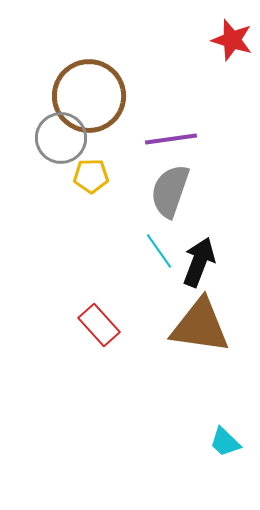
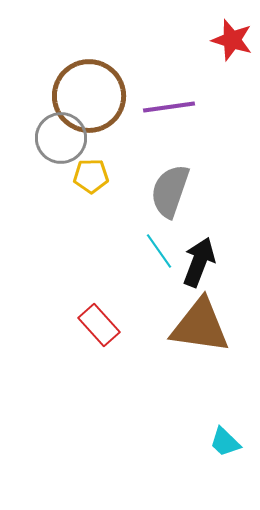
purple line: moved 2 px left, 32 px up
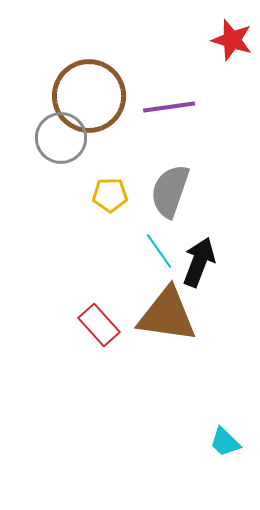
yellow pentagon: moved 19 px right, 19 px down
brown triangle: moved 33 px left, 11 px up
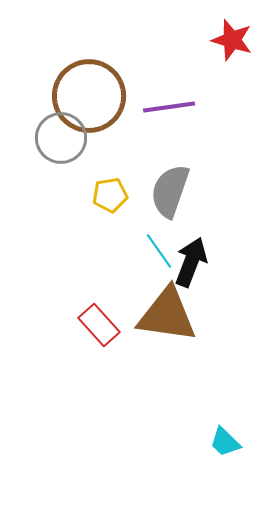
yellow pentagon: rotated 8 degrees counterclockwise
black arrow: moved 8 px left
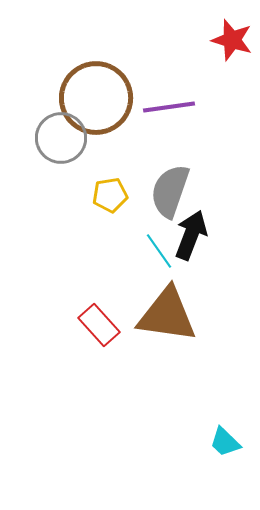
brown circle: moved 7 px right, 2 px down
black arrow: moved 27 px up
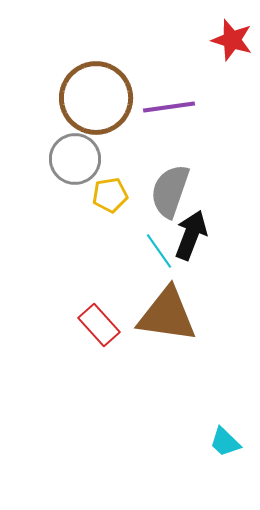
gray circle: moved 14 px right, 21 px down
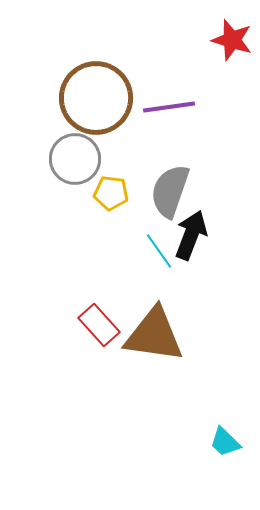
yellow pentagon: moved 1 px right, 2 px up; rotated 16 degrees clockwise
brown triangle: moved 13 px left, 20 px down
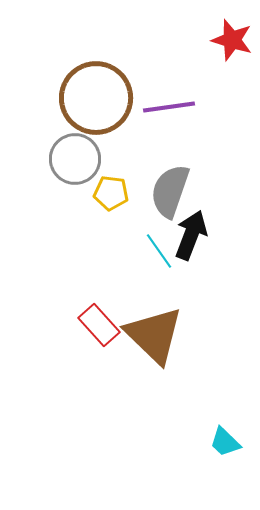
brown triangle: rotated 36 degrees clockwise
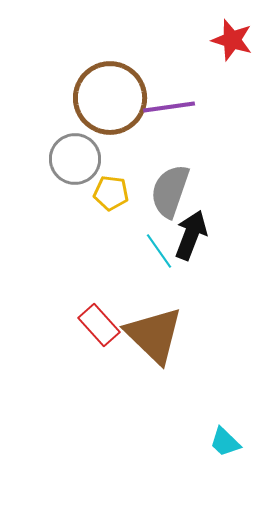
brown circle: moved 14 px right
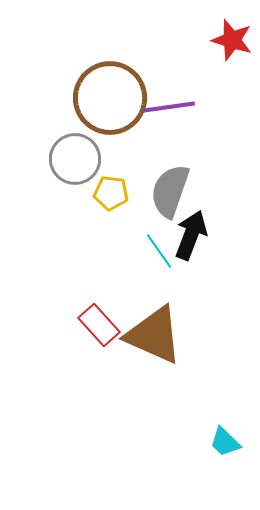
brown triangle: rotated 20 degrees counterclockwise
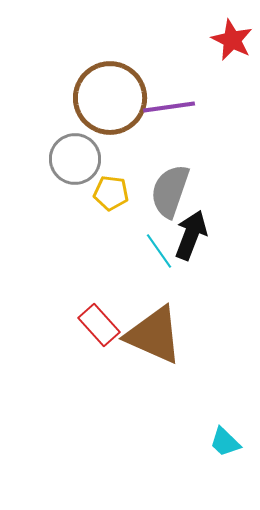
red star: rotated 9 degrees clockwise
